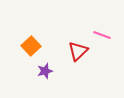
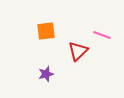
orange square: moved 15 px right, 15 px up; rotated 36 degrees clockwise
purple star: moved 1 px right, 3 px down
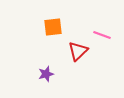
orange square: moved 7 px right, 4 px up
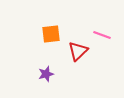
orange square: moved 2 px left, 7 px down
